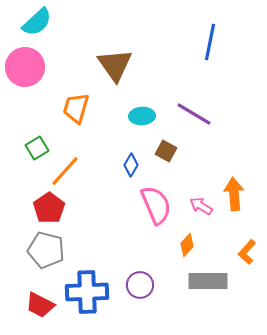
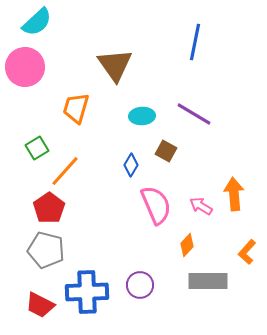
blue line: moved 15 px left
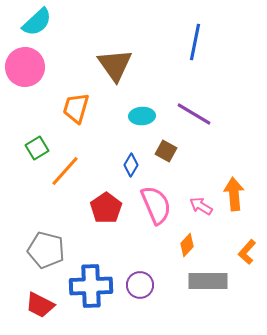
red pentagon: moved 57 px right
blue cross: moved 4 px right, 6 px up
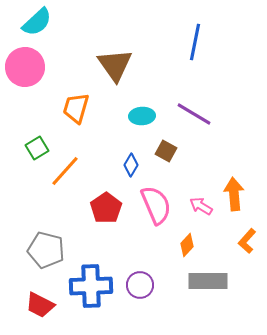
orange L-shape: moved 11 px up
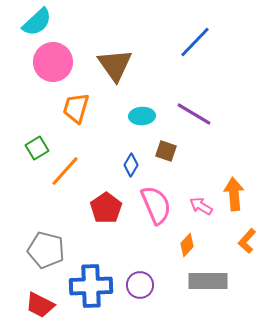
blue line: rotated 33 degrees clockwise
pink circle: moved 28 px right, 5 px up
brown square: rotated 10 degrees counterclockwise
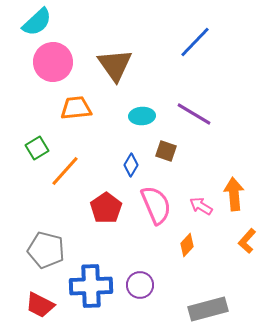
orange trapezoid: rotated 68 degrees clockwise
gray rectangle: moved 28 px down; rotated 15 degrees counterclockwise
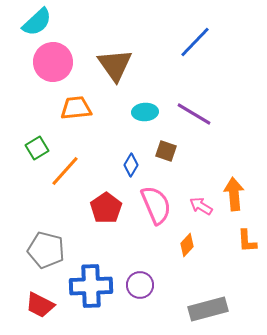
cyan ellipse: moved 3 px right, 4 px up
orange L-shape: rotated 45 degrees counterclockwise
